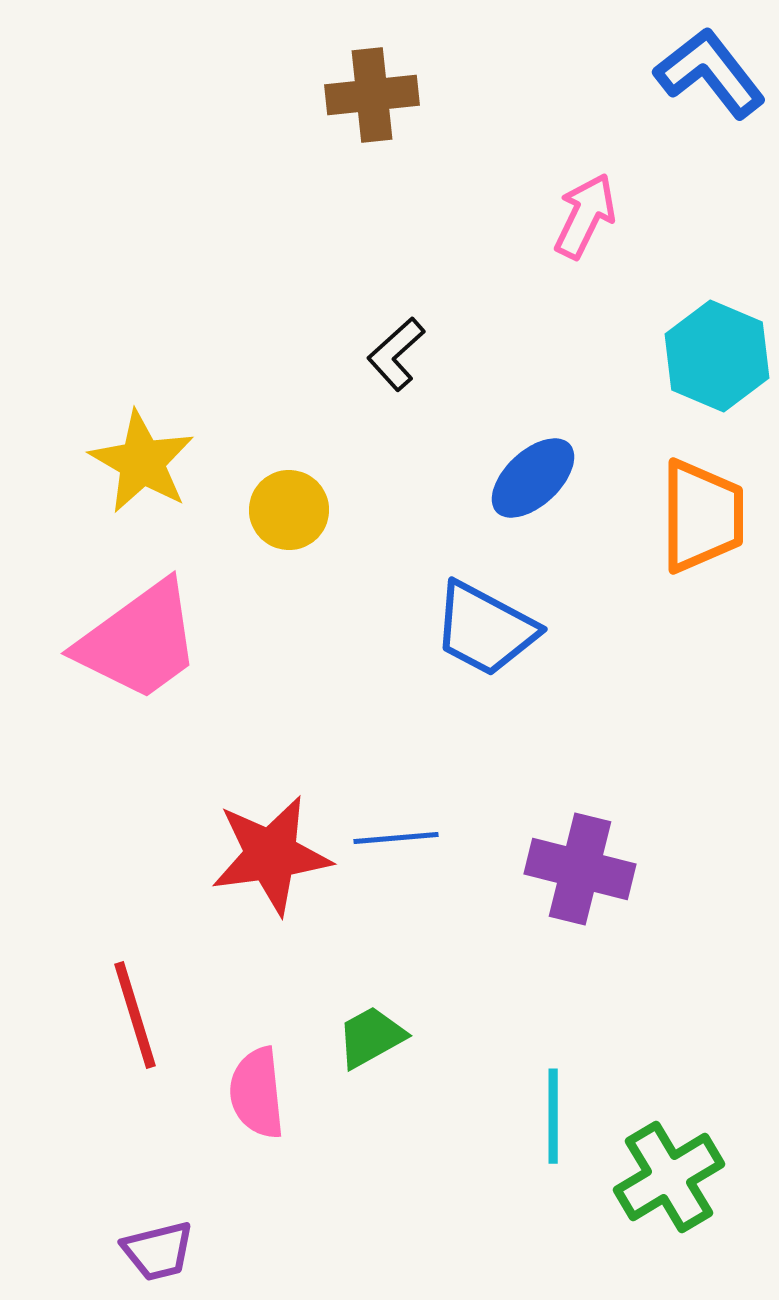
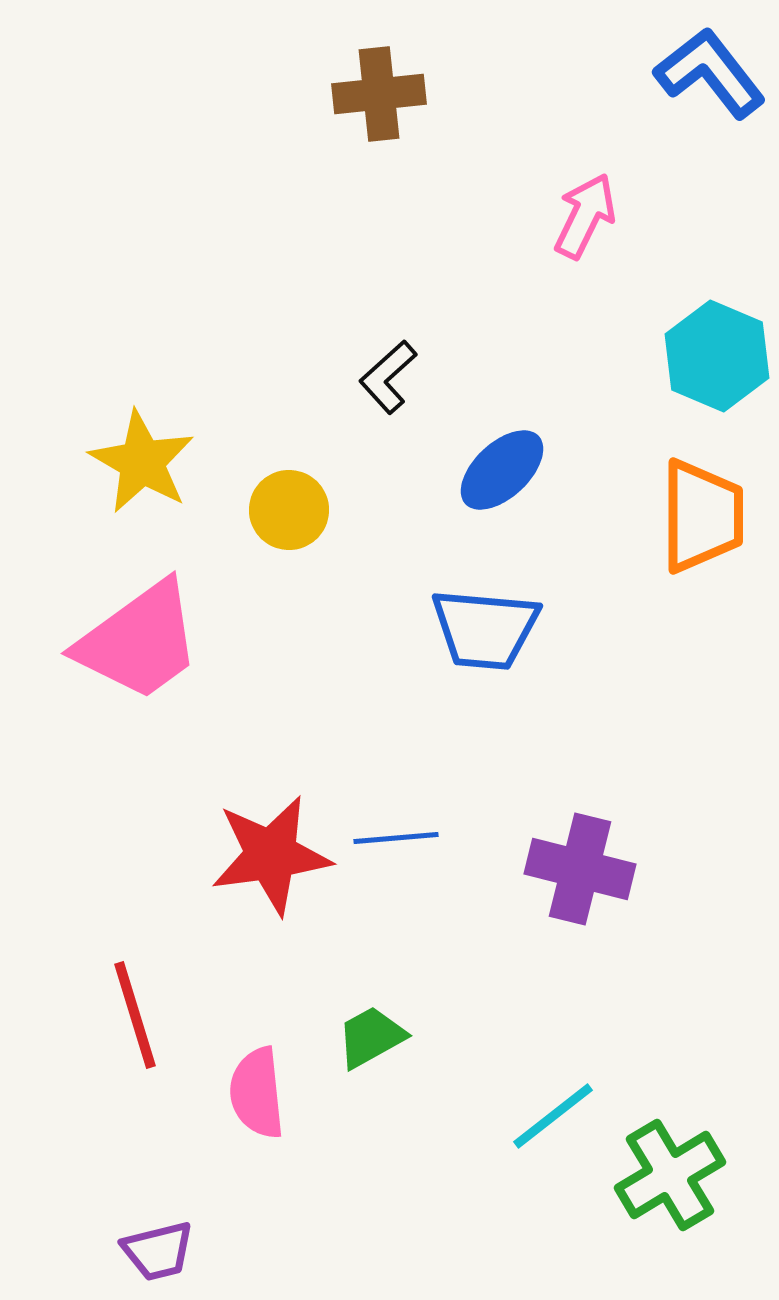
brown cross: moved 7 px right, 1 px up
black L-shape: moved 8 px left, 23 px down
blue ellipse: moved 31 px left, 8 px up
blue trapezoid: rotated 23 degrees counterclockwise
cyan line: rotated 52 degrees clockwise
green cross: moved 1 px right, 2 px up
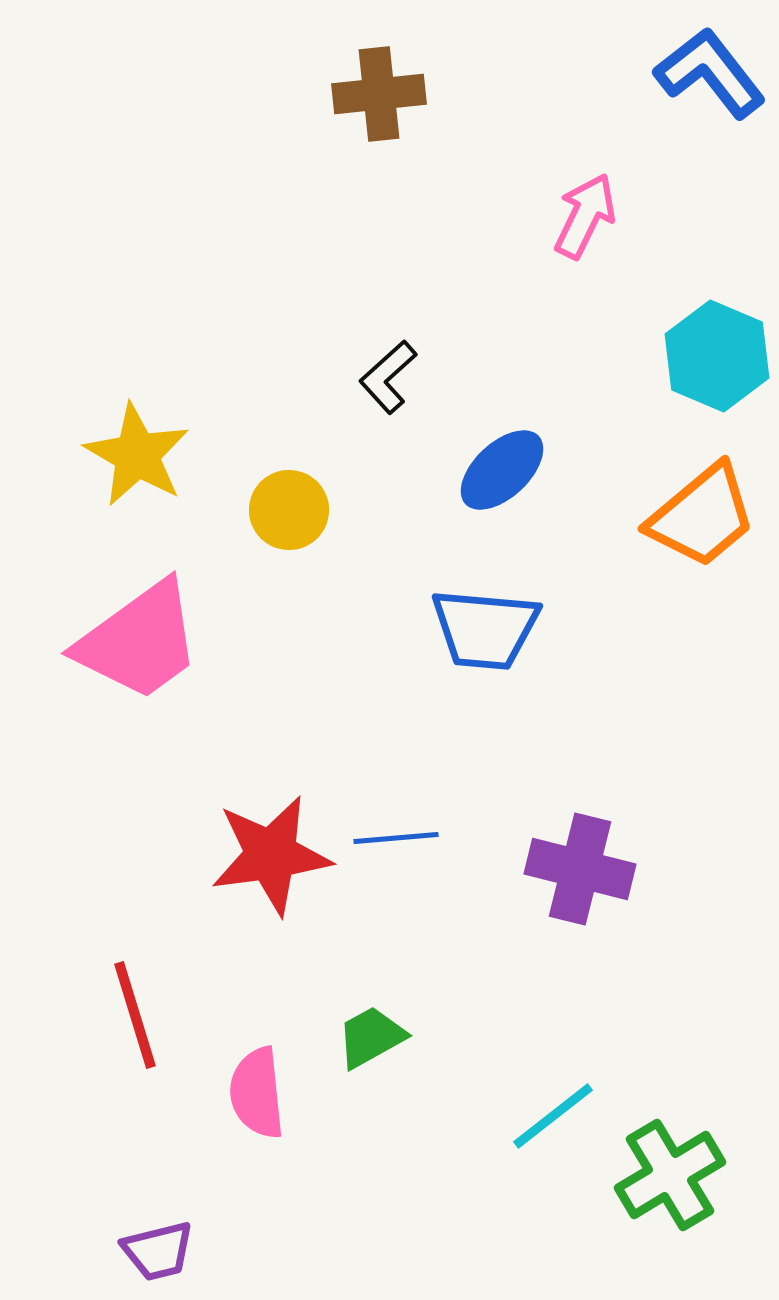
yellow star: moved 5 px left, 7 px up
orange trapezoid: rotated 50 degrees clockwise
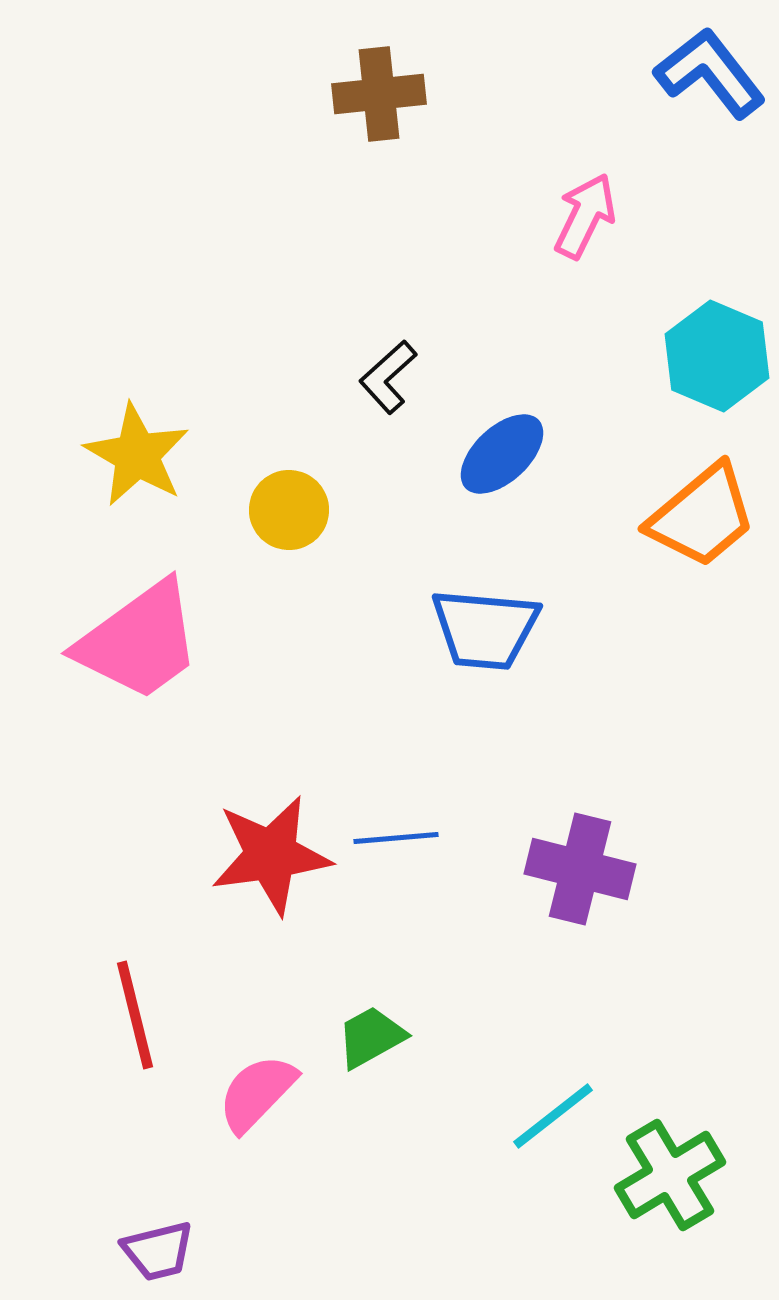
blue ellipse: moved 16 px up
red line: rotated 3 degrees clockwise
pink semicircle: rotated 50 degrees clockwise
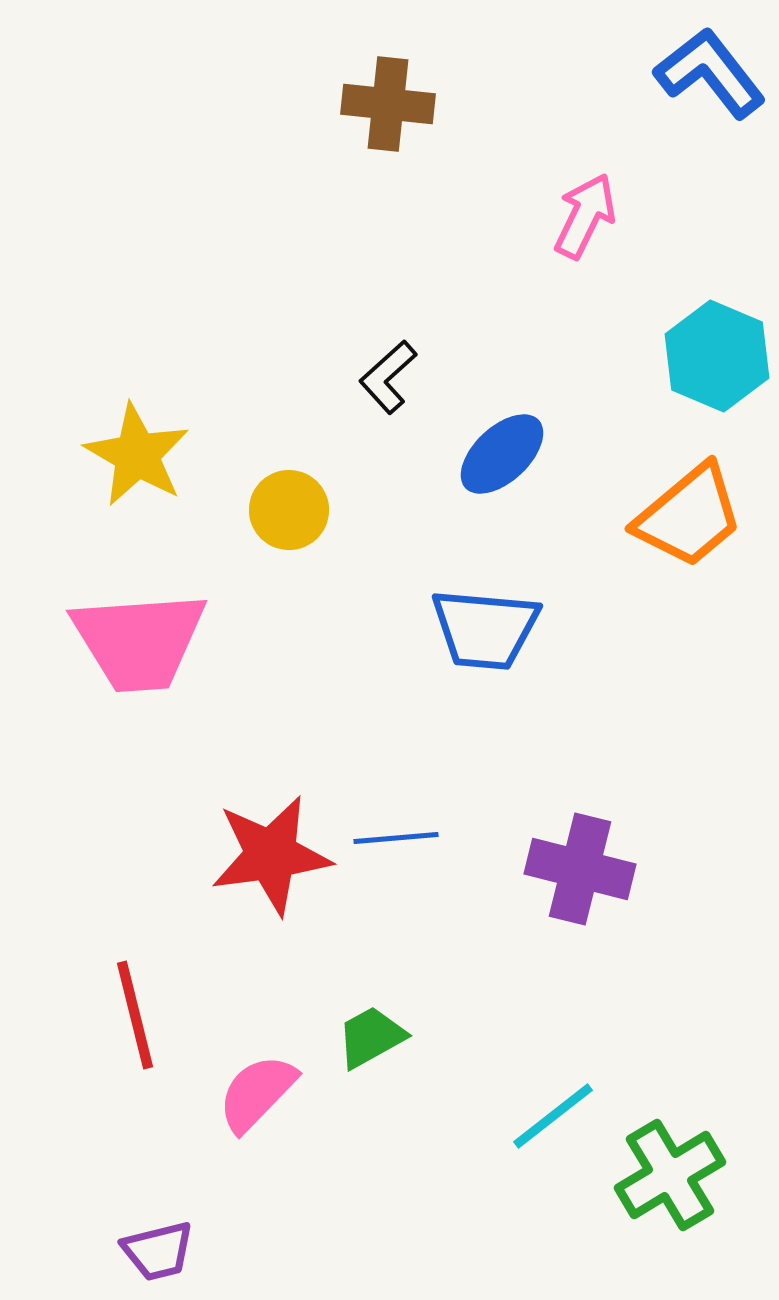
brown cross: moved 9 px right, 10 px down; rotated 12 degrees clockwise
orange trapezoid: moved 13 px left
pink trapezoid: rotated 32 degrees clockwise
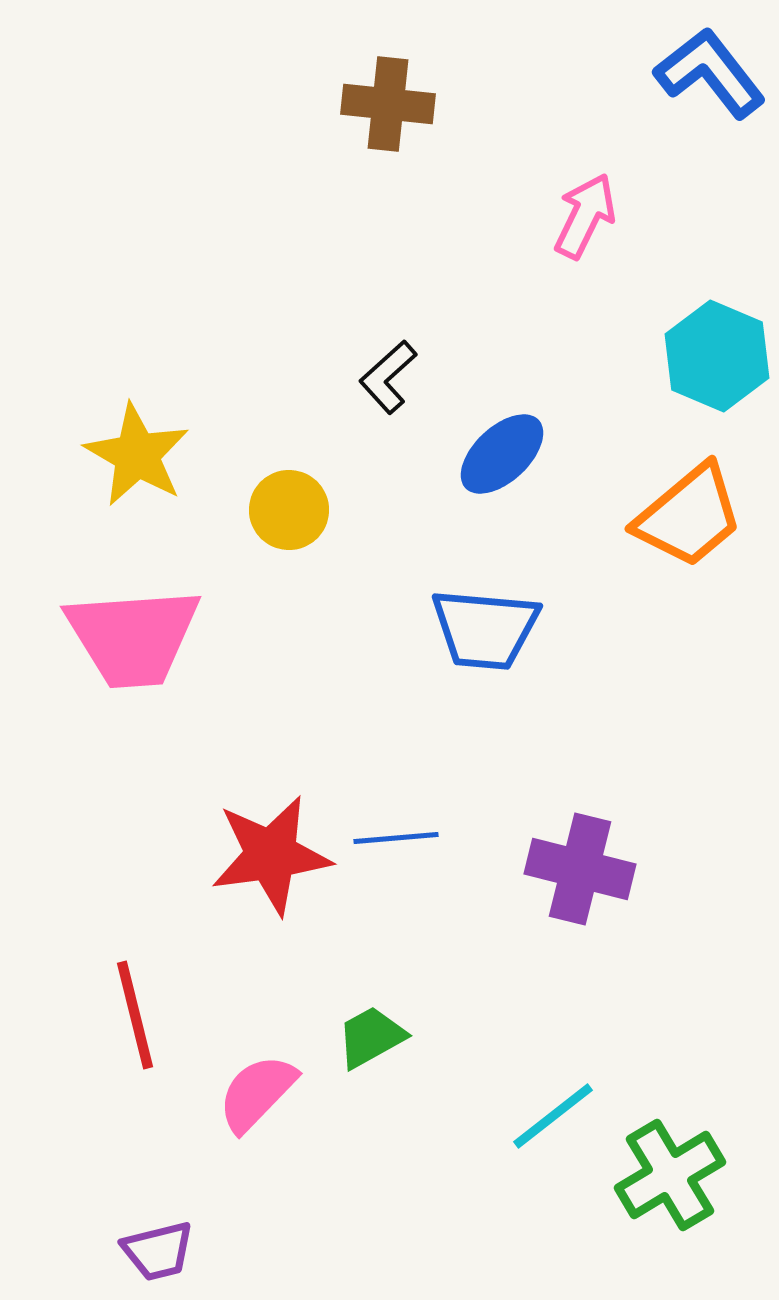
pink trapezoid: moved 6 px left, 4 px up
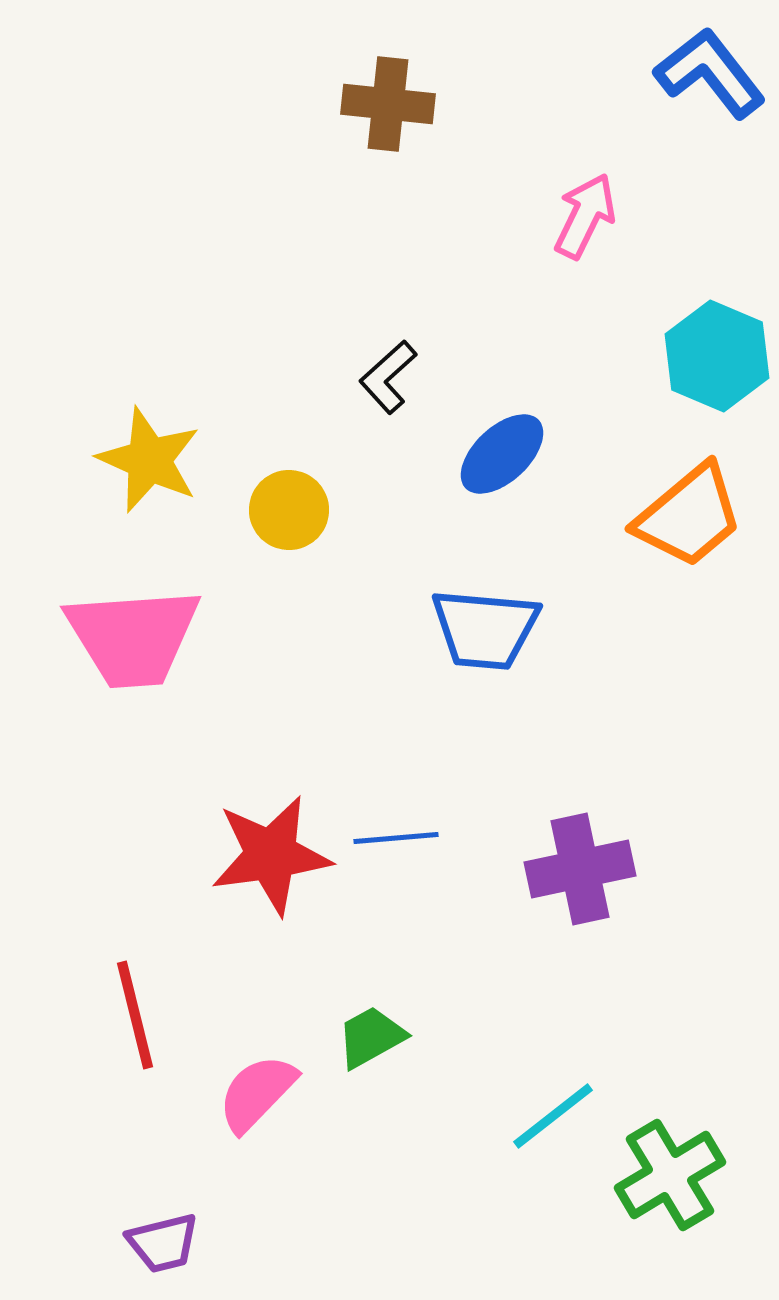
yellow star: moved 12 px right, 5 px down; rotated 6 degrees counterclockwise
purple cross: rotated 26 degrees counterclockwise
purple trapezoid: moved 5 px right, 8 px up
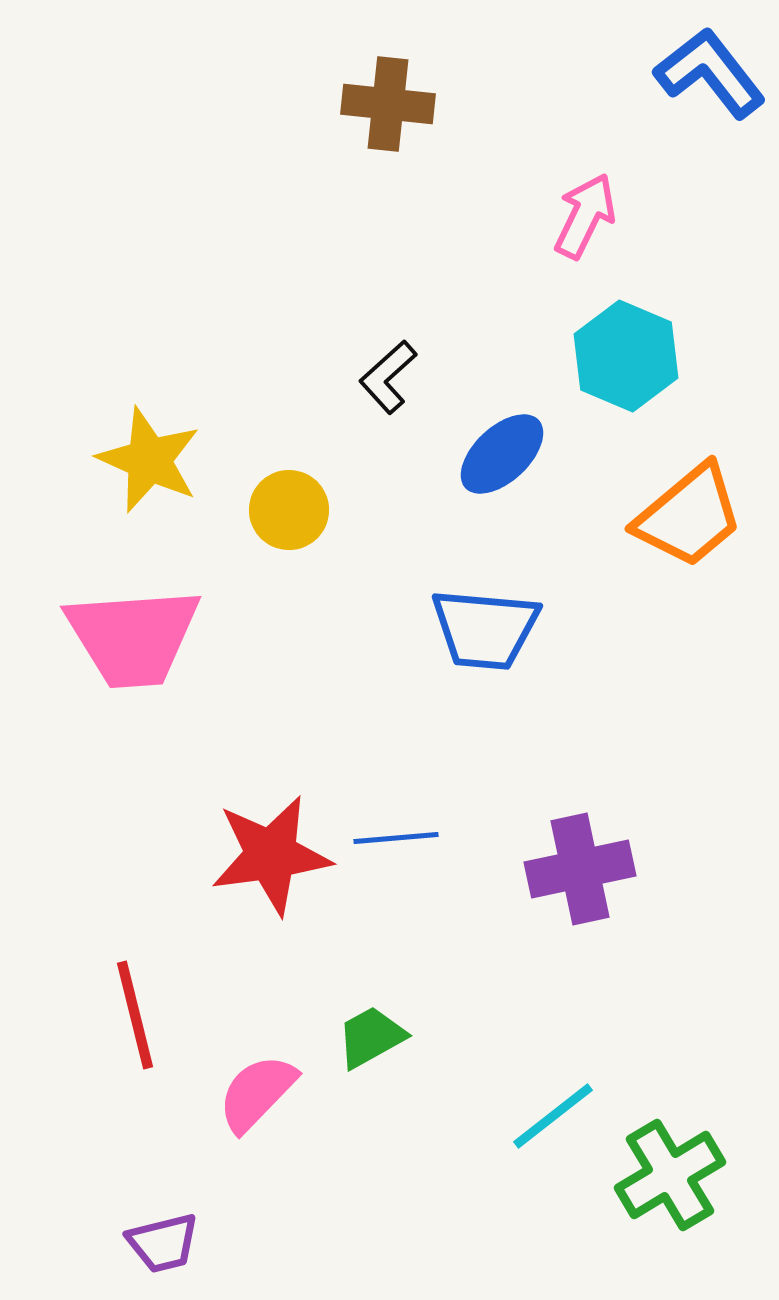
cyan hexagon: moved 91 px left
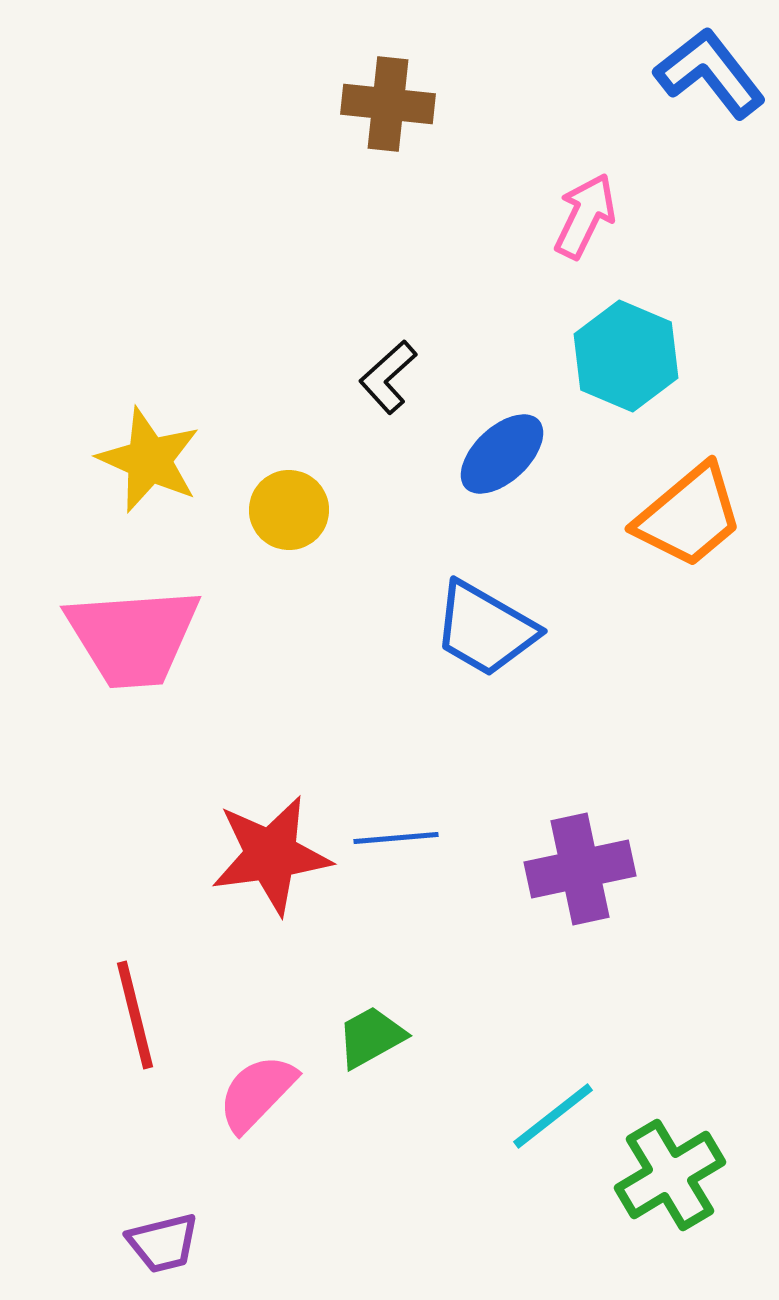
blue trapezoid: rotated 25 degrees clockwise
